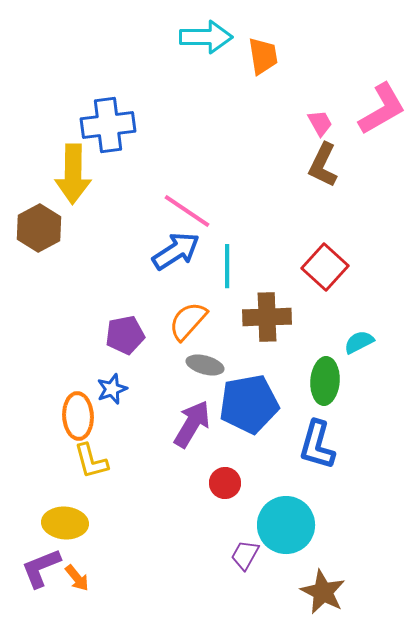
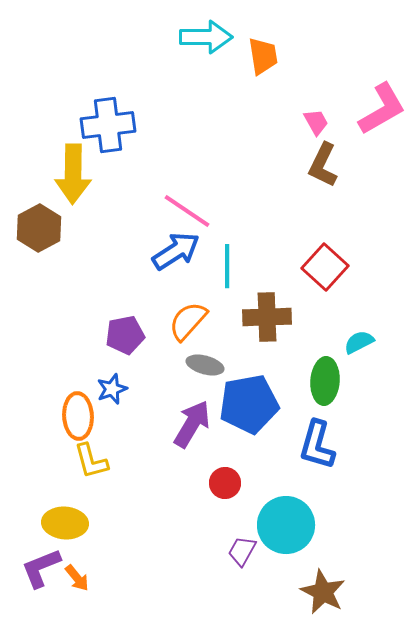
pink trapezoid: moved 4 px left, 1 px up
purple trapezoid: moved 3 px left, 4 px up
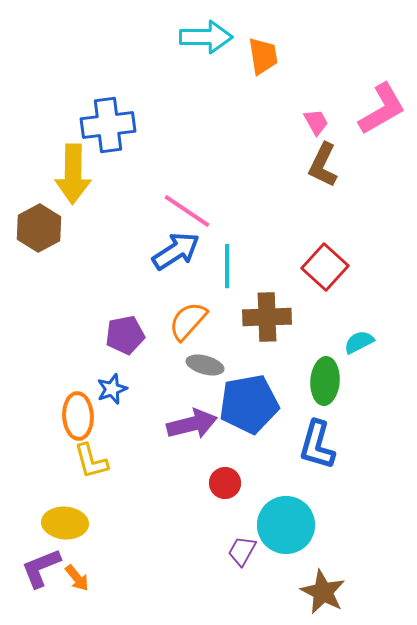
purple arrow: rotated 45 degrees clockwise
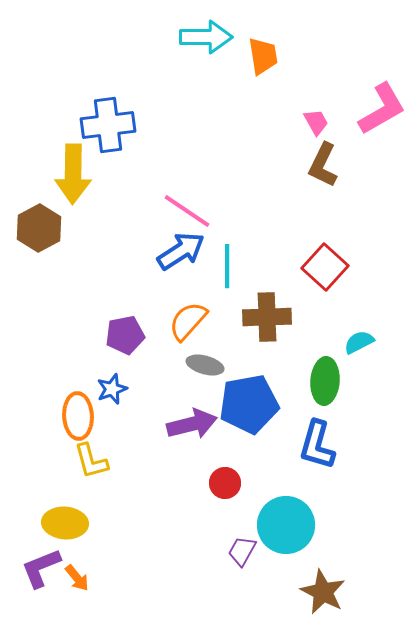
blue arrow: moved 5 px right
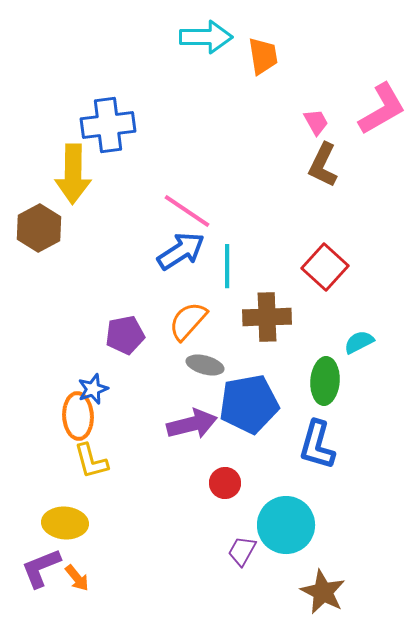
blue star: moved 19 px left
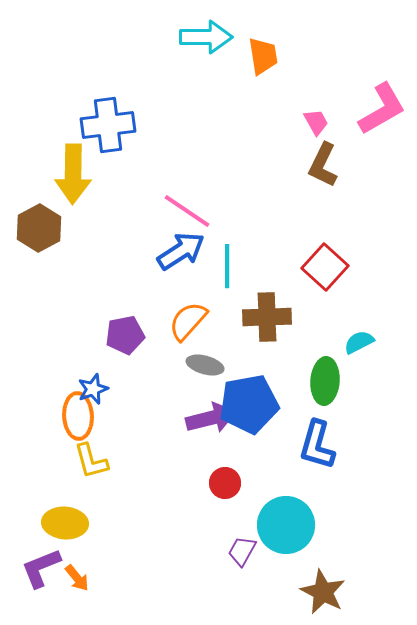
purple arrow: moved 19 px right, 6 px up
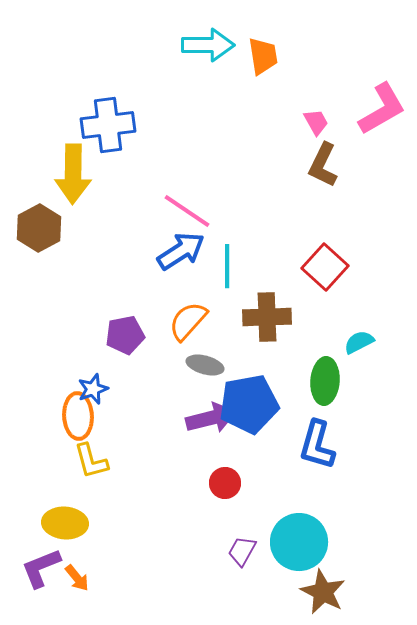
cyan arrow: moved 2 px right, 8 px down
cyan circle: moved 13 px right, 17 px down
